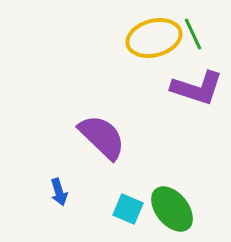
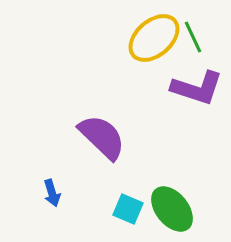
green line: moved 3 px down
yellow ellipse: rotated 26 degrees counterclockwise
blue arrow: moved 7 px left, 1 px down
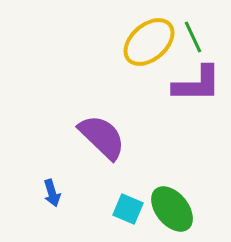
yellow ellipse: moved 5 px left, 4 px down
purple L-shape: moved 4 px up; rotated 18 degrees counterclockwise
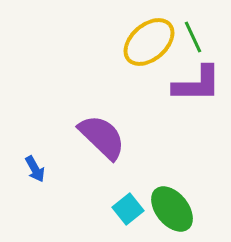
blue arrow: moved 17 px left, 24 px up; rotated 12 degrees counterclockwise
cyan square: rotated 28 degrees clockwise
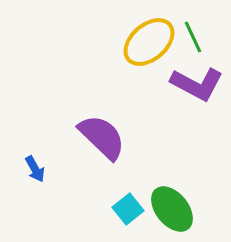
purple L-shape: rotated 28 degrees clockwise
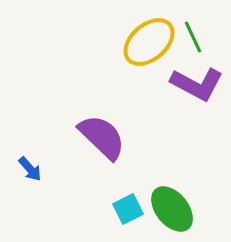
blue arrow: moved 5 px left; rotated 12 degrees counterclockwise
cyan square: rotated 12 degrees clockwise
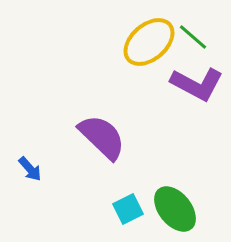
green line: rotated 24 degrees counterclockwise
green ellipse: moved 3 px right
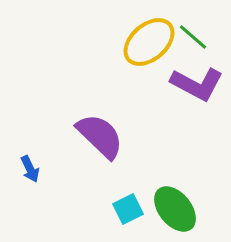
purple semicircle: moved 2 px left, 1 px up
blue arrow: rotated 16 degrees clockwise
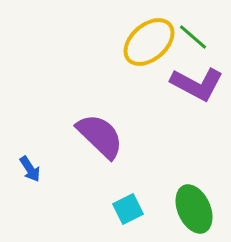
blue arrow: rotated 8 degrees counterclockwise
green ellipse: moved 19 px right; rotated 15 degrees clockwise
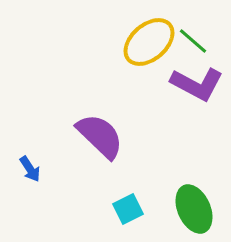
green line: moved 4 px down
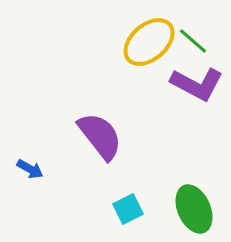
purple semicircle: rotated 8 degrees clockwise
blue arrow: rotated 28 degrees counterclockwise
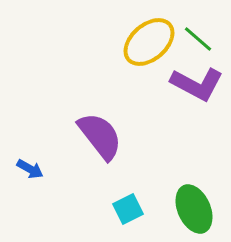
green line: moved 5 px right, 2 px up
